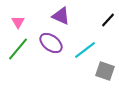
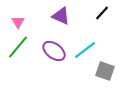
black line: moved 6 px left, 7 px up
purple ellipse: moved 3 px right, 8 px down
green line: moved 2 px up
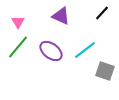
purple ellipse: moved 3 px left
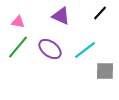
black line: moved 2 px left
pink triangle: rotated 48 degrees counterclockwise
purple ellipse: moved 1 px left, 2 px up
gray square: rotated 18 degrees counterclockwise
